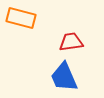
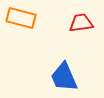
red trapezoid: moved 10 px right, 19 px up
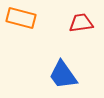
blue trapezoid: moved 1 px left, 2 px up; rotated 12 degrees counterclockwise
